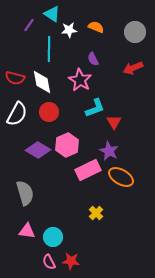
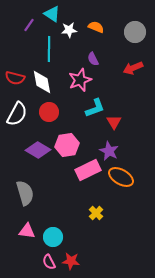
pink star: rotated 20 degrees clockwise
pink hexagon: rotated 15 degrees clockwise
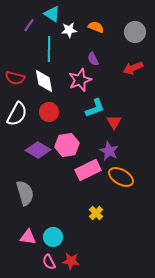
white diamond: moved 2 px right, 1 px up
pink triangle: moved 1 px right, 6 px down
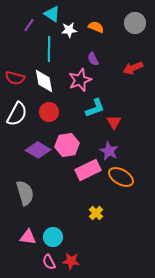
gray circle: moved 9 px up
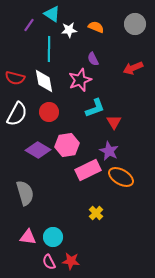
gray circle: moved 1 px down
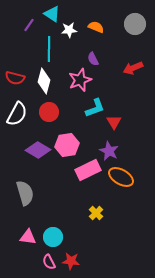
white diamond: rotated 25 degrees clockwise
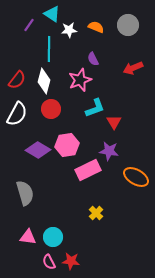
gray circle: moved 7 px left, 1 px down
red semicircle: moved 2 px right, 2 px down; rotated 66 degrees counterclockwise
red circle: moved 2 px right, 3 px up
purple star: rotated 18 degrees counterclockwise
orange ellipse: moved 15 px right
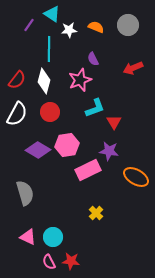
red circle: moved 1 px left, 3 px down
pink triangle: rotated 18 degrees clockwise
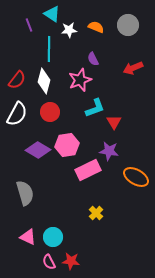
purple line: rotated 56 degrees counterclockwise
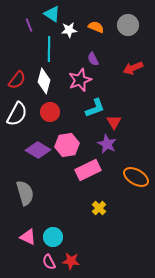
purple star: moved 2 px left, 7 px up; rotated 18 degrees clockwise
yellow cross: moved 3 px right, 5 px up
